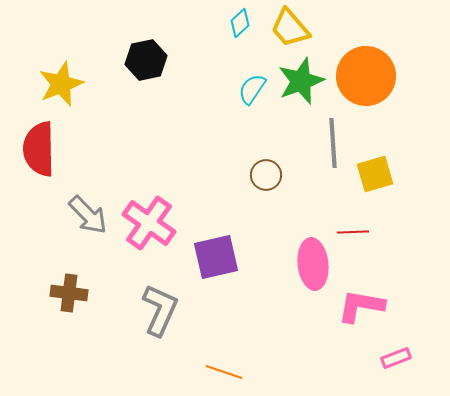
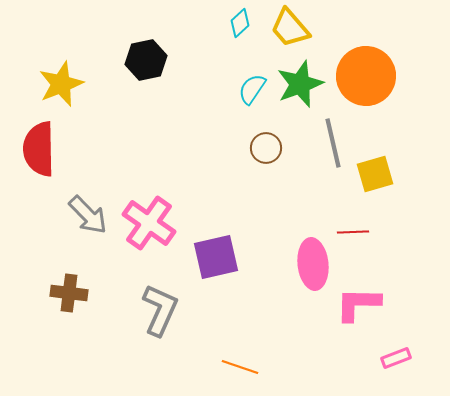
green star: moved 1 px left, 3 px down
gray line: rotated 9 degrees counterclockwise
brown circle: moved 27 px up
pink L-shape: moved 3 px left, 2 px up; rotated 9 degrees counterclockwise
orange line: moved 16 px right, 5 px up
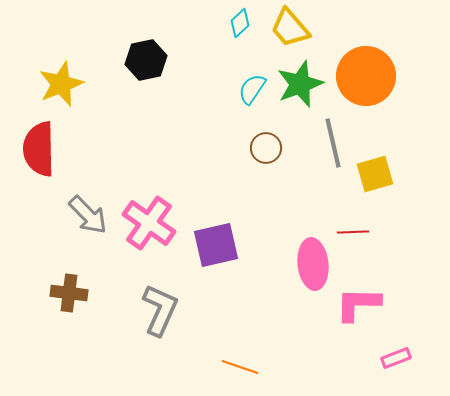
purple square: moved 12 px up
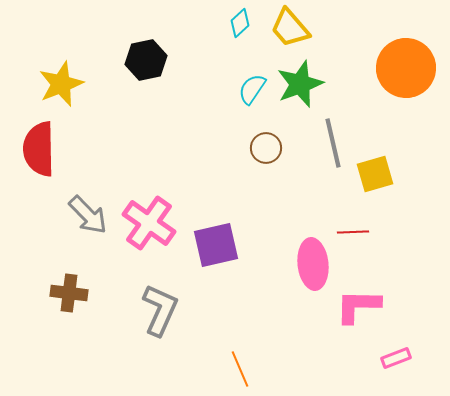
orange circle: moved 40 px right, 8 px up
pink L-shape: moved 2 px down
orange line: moved 2 px down; rotated 48 degrees clockwise
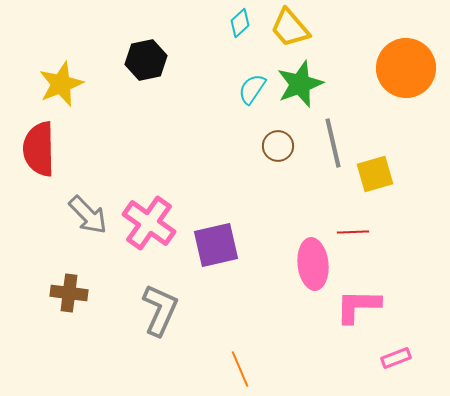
brown circle: moved 12 px right, 2 px up
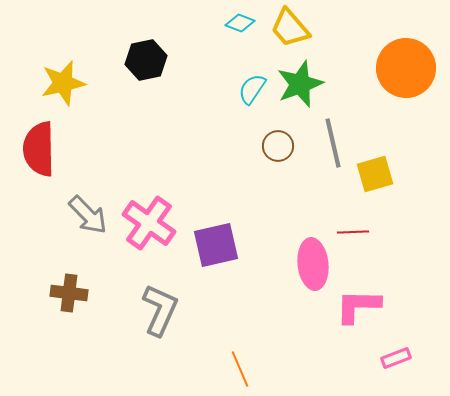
cyan diamond: rotated 64 degrees clockwise
yellow star: moved 2 px right, 1 px up; rotated 9 degrees clockwise
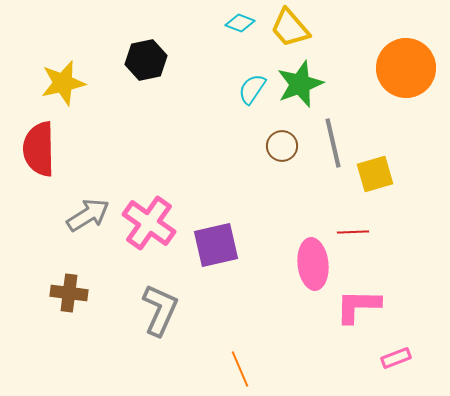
brown circle: moved 4 px right
gray arrow: rotated 78 degrees counterclockwise
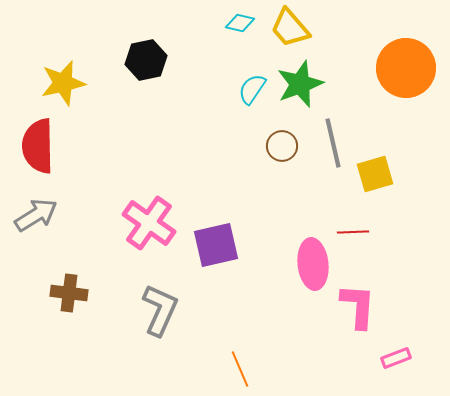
cyan diamond: rotated 8 degrees counterclockwise
red semicircle: moved 1 px left, 3 px up
gray arrow: moved 52 px left
pink L-shape: rotated 93 degrees clockwise
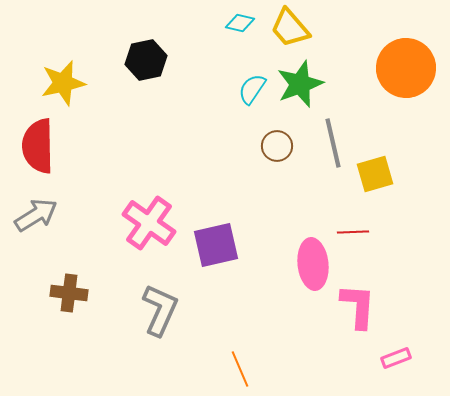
brown circle: moved 5 px left
